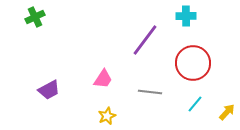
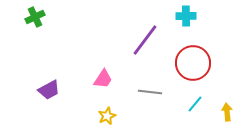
yellow arrow: rotated 48 degrees counterclockwise
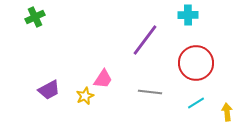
cyan cross: moved 2 px right, 1 px up
red circle: moved 3 px right
cyan line: moved 1 px right, 1 px up; rotated 18 degrees clockwise
yellow star: moved 22 px left, 20 px up
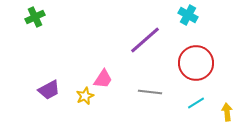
cyan cross: rotated 30 degrees clockwise
purple line: rotated 12 degrees clockwise
